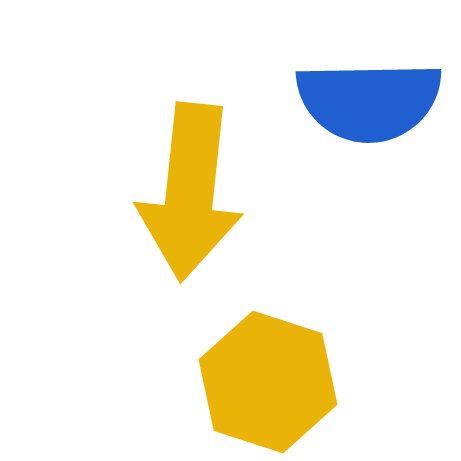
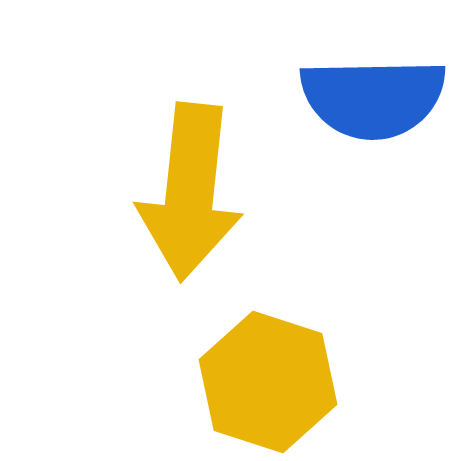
blue semicircle: moved 4 px right, 3 px up
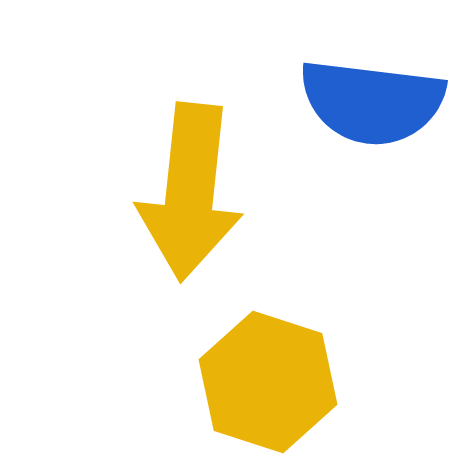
blue semicircle: moved 1 px left, 4 px down; rotated 8 degrees clockwise
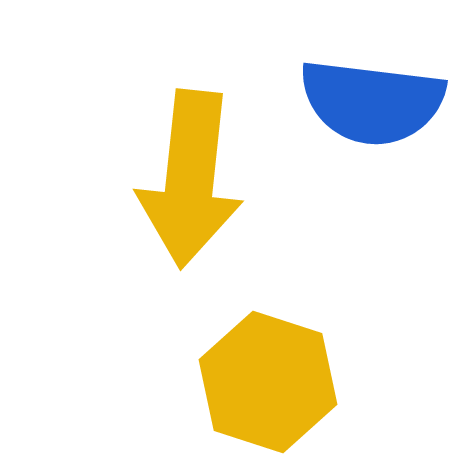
yellow arrow: moved 13 px up
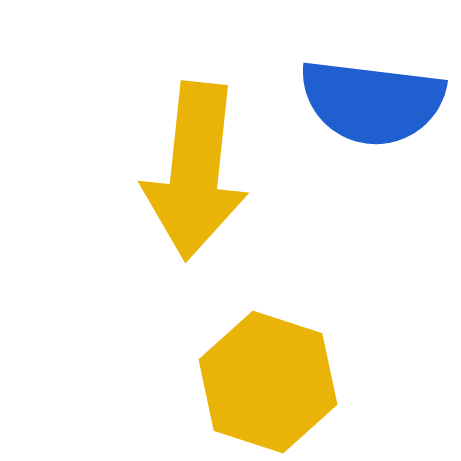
yellow arrow: moved 5 px right, 8 px up
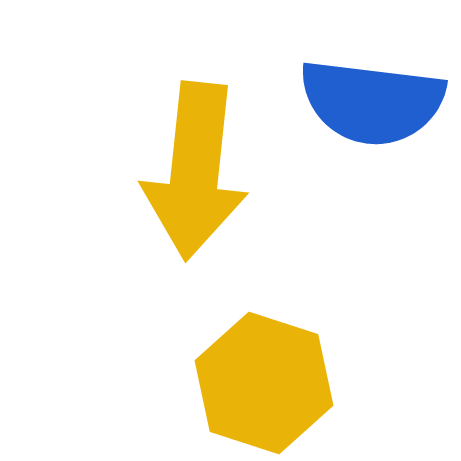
yellow hexagon: moved 4 px left, 1 px down
